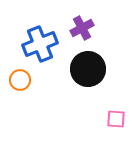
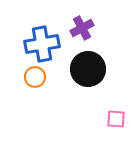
blue cross: moved 2 px right; rotated 12 degrees clockwise
orange circle: moved 15 px right, 3 px up
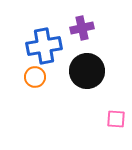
purple cross: rotated 15 degrees clockwise
blue cross: moved 2 px right, 2 px down
black circle: moved 1 px left, 2 px down
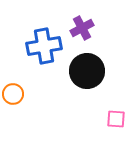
purple cross: rotated 15 degrees counterclockwise
orange circle: moved 22 px left, 17 px down
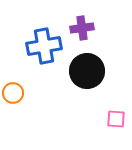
purple cross: rotated 20 degrees clockwise
orange circle: moved 1 px up
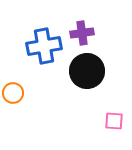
purple cross: moved 5 px down
pink square: moved 2 px left, 2 px down
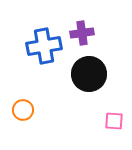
black circle: moved 2 px right, 3 px down
orange circle: moved 10 px right, 17 px down
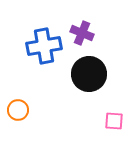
purple cross: rotated 30 degrees clockwise
orange circle: moved 5 px left
